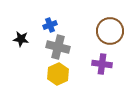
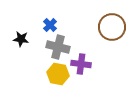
blue cross: rotated 24 degrees counterclockwise
brown circle: moved 2 px right, 4 px up
purple cross: moved 21 px left
yellow hexagon: rotated 25 degrees counterclockwise
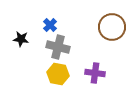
purple cross: moved 14 px right, 9 px down
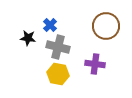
brown circle: moved 6 px left, 1 px up
black star: moved 7 px right, 1 px up
purple cross: moved 9 px up
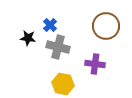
yellow hexagon: moved 5 px right, 10 px down
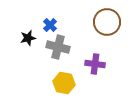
brown circle: moved 1 px right, 4 px up
black star: rotated 21 degrees counterclockwise
yellow hexagon: moved 1 px right, 1 px up
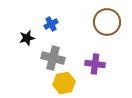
blue cross: moved 1 px right, 1 px up; rotated 16 degrees clockwise
black star: moved 1 px left
gray cross: moved 5 px left, 11 px down
yellow hexagon: rotated 20 degrees counterclockwise
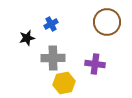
gray cross: rotated 15 degrees counterclockwise
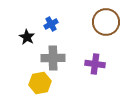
brown circle: moved 1 px left
black star: moved 1 px up; rotated 28 degrees counterclockwise
yellow hexagon: moved 24 px left
